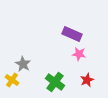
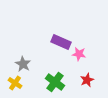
purple rectangle: moved 11 px left, 8 px down
yellow cross: moved 3 px right, 3 px down
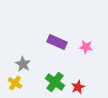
purple rectangle: moved 4 px left
pink star: moved 7 px right, 7 px up
red star: moved 9 px left, 7 px down
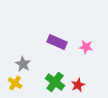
red star: moved 2 px up
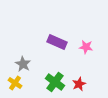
red star: moved 1 px right, 1 px up
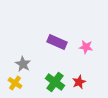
red star: moved 2 px up
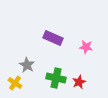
purple rectangle: moved 4 px left, 4 px up
gray star: moved 4 px right, 1 px down
green cross: moved 1 px right, 4 px up; rotated 24 degrees counterclockwise
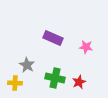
green cross: moved 1 px left
yellow cross: rotated 32 degrees counterclockwise
